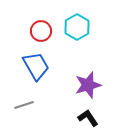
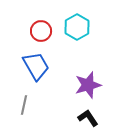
gray line: rotated 60 degrees counterclockwise
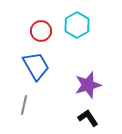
cyan hexagon: moved 2 px up
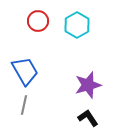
red circle: moved 3 px left, 10 px up
blue trapezoid: moved 11 px left, 5 px down
